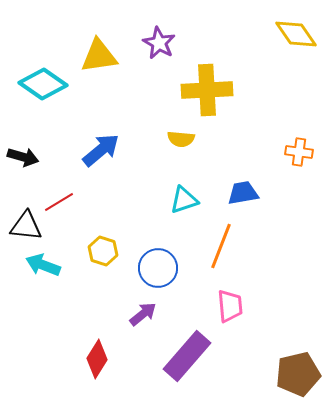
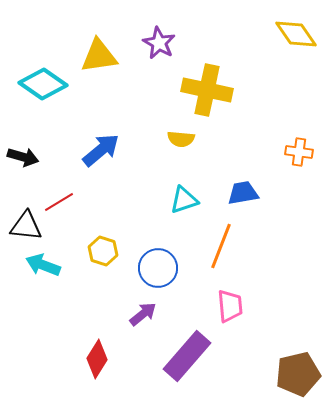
yellow cross: rotated 15 degrees clockwise
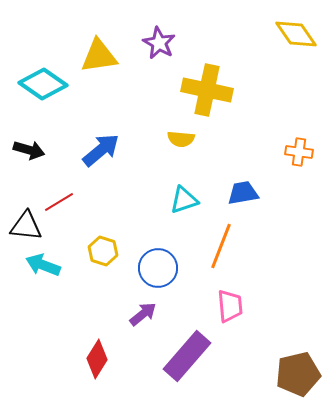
black arrow: moved 6 px right, 7 px up
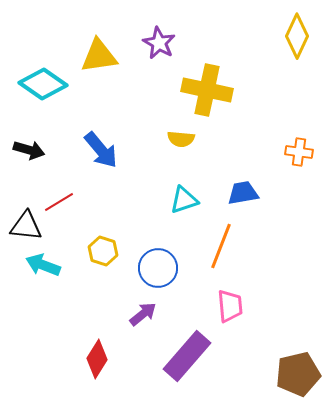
yellow diamond: moved 1 px right, 2 px down; rotated 60 degrees clockwise
blue arrow: rotated 90 degrees clockwise
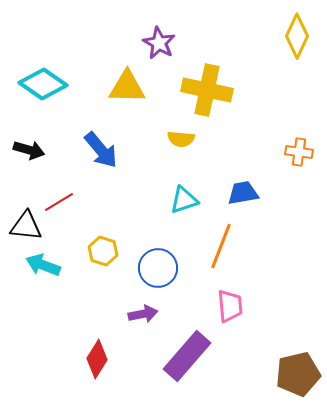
yellow triangle: moved 28 px right, 31 px down; rotated 9 degrees clockwise
purple arrow: rotated 28 degrees clockwise
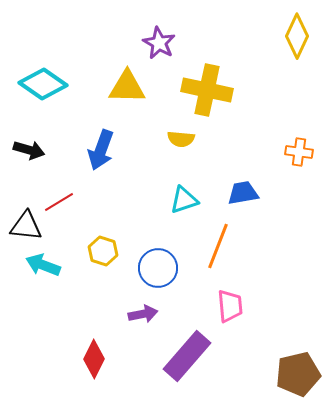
blue arrow: rotated 60 degrees clockwise
orange line: moved 3 px left
red diamond: moved 3 px left; rotated 6 degrees counterclockwise
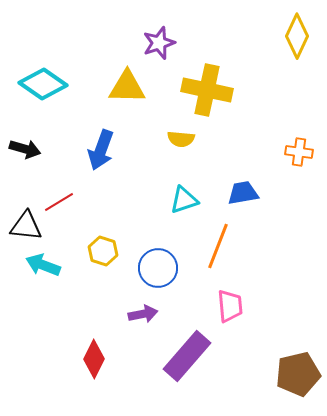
purple star: rotated 24 degrees clockwise
black arrow: moved 4 px left, 1 px up
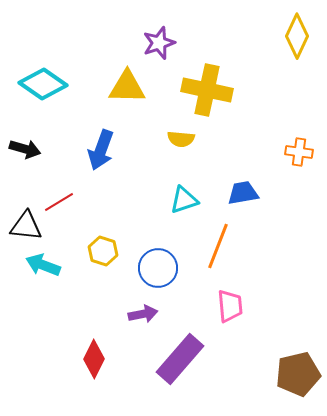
purple rectangle: moved 7 px left, 3 px down
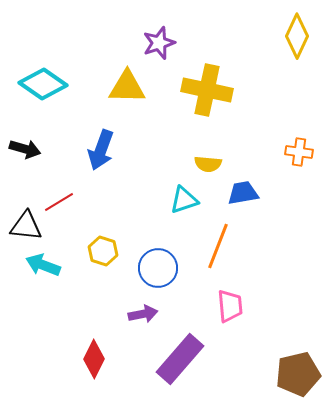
yellow semicircle: moved 27 px right, 25 px down
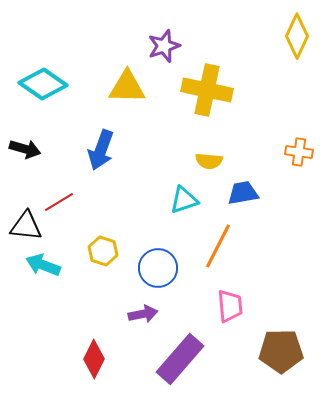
purple star: moved 5 px right, 3 px down
yellow semicircle: moved 1 px right, 3 px up
orange line: rotated 6 degrees clockwise
brown pentagon: moved 17 px left, 23 px up; rotated 12 degrees clockwise
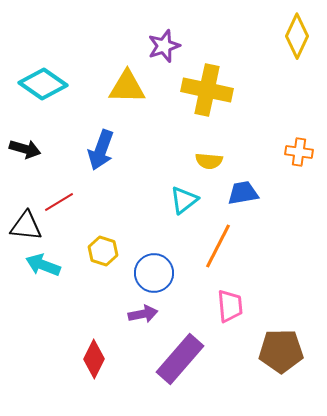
cyan triangle: rotated 20 degrees counterclockwise
blue circle: moved 4 px left, 5 px down
